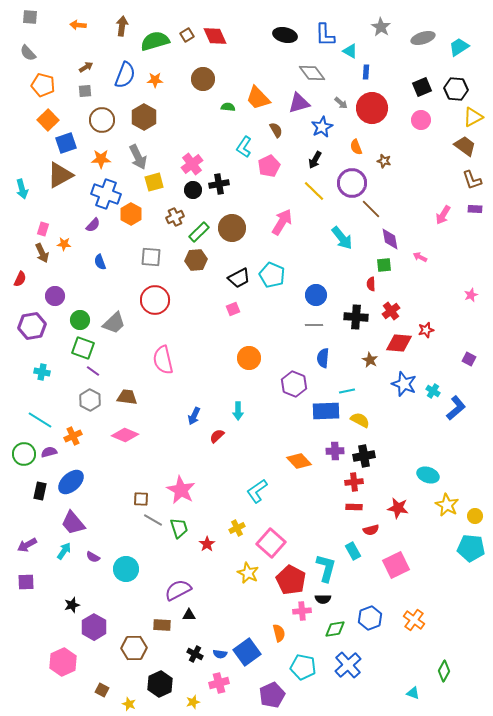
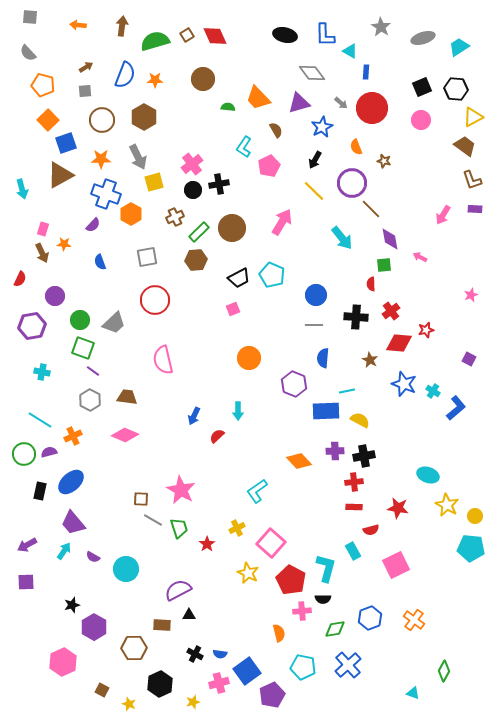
gray square at (151, 257): moved 4 px left; rotated 15 degrees counterclockwise
blue square at (247, 652): moved 19 px down
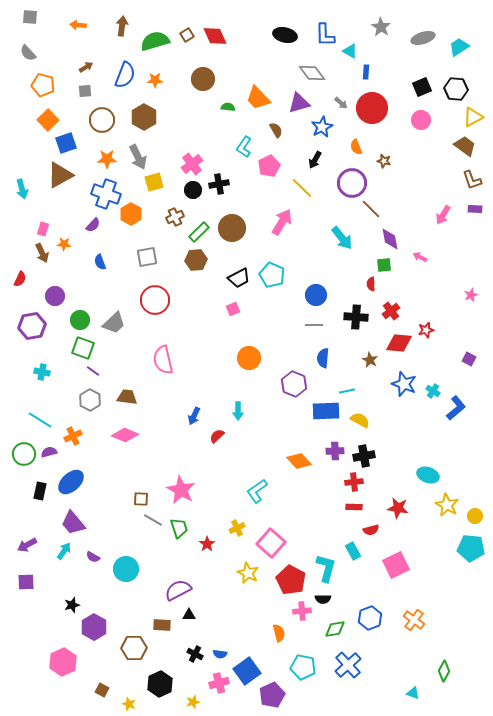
orange star at (101, 159): moved 6 px right
yellow line at (314, 191): moved 12 px left, 3 px up
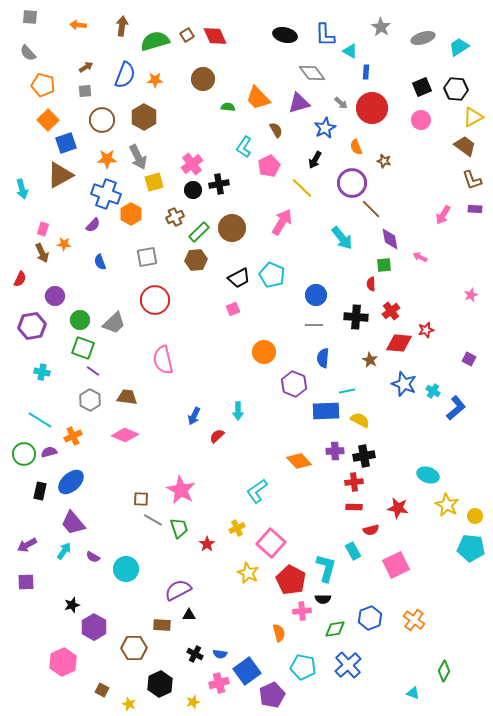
blue star at (322, 127): moved 3 px right, 1 px down
orange circle at (249, 358): moved 15 px right, 6 px up
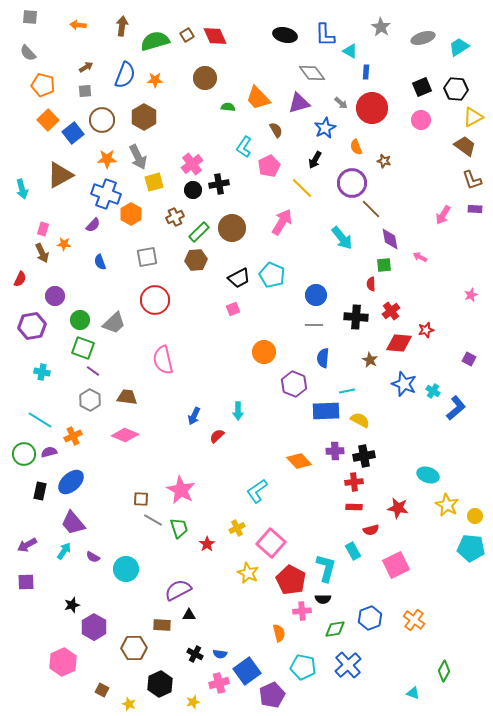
brown circle at (203, 79): moved 2 px right, 1 px up
blue square at (66, 143): moved 7 px right, 10 px up; rotated 20 degrees counterclockwise
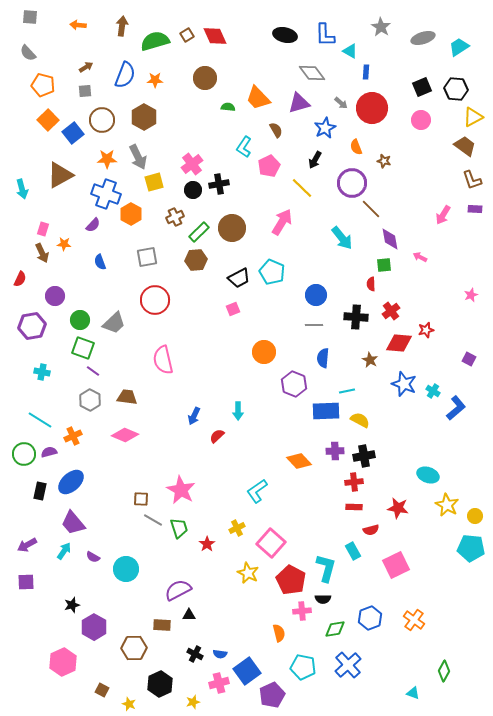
cyan pentagon at (272, 275): moved 3 px up
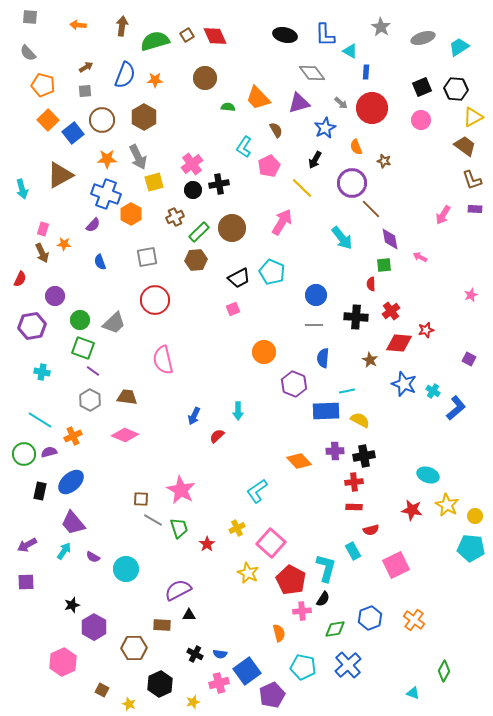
red star at (398, 508): moved 14 px right, 2 px down
black semicircle at (323, 599): rotated 56 degrees counterclockwise
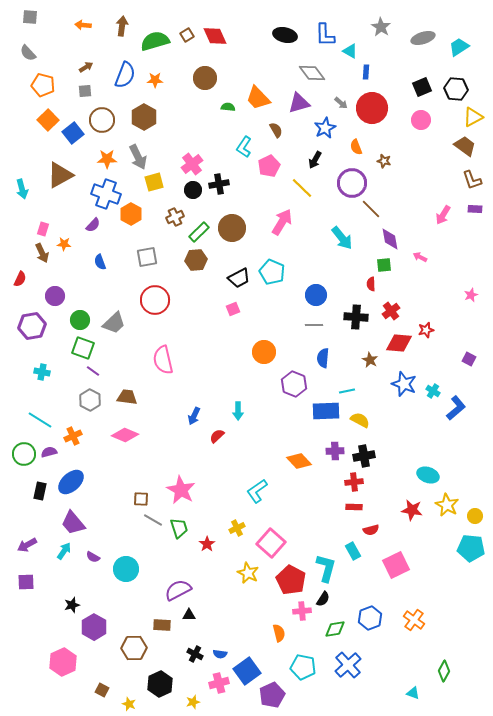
orange arrow at (78, 25): moved 5 px right
